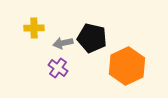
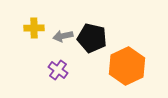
gray arrow: moved 7 px up
purple cross: moved 2 px down
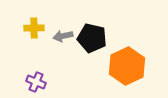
purple cross: moved 22 px left, 12 px down; rotated 12 degrees counterclockwise
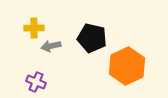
gray arrow: moved 12 px left, 10 px down
